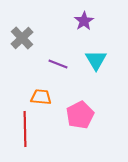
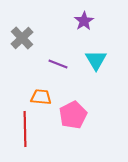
pink pentagon: moved 7 px left
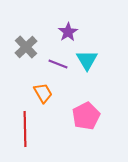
purple star: moved 16 px left, 11 px down
gray cross: moved 4 px right, 9 px down
cyan triangle: moved 9 px left
orange trapezoid: moved 2 px right, 4 px up; rotated 55 degrees clockwise
pink pentagon: moved 13 px right, 1 px down
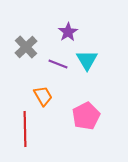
orange trapezoid: moved 3 px down
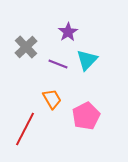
cyan triangle: rotated 15 degrees clockwise
orange trapezoid: moved 9 px right, 3 px down
red line: rotated 28 degrees clockwise
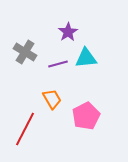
gray cross: moved 1 px left, 5 px down; rotated 15 degrees counterclockwise
cyan triangle: moved 1 px left, 2 px up; rotated 40 degrees clockwise
purple line: rotated 36 degrees counterclockwise
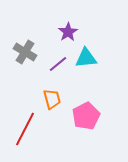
purple line: rotated 24 degrees counterclockwise
orange trapezoid: rotated 15 degrees clockwise
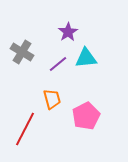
gray cross: moved 3 px left
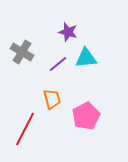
purple star: rotated 24 degrees counterclockwise
